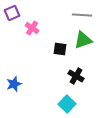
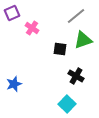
gray line: moved 6 px left, 1 px down; rotated 42 degrees counterclockwise
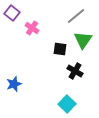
purple square: rotated 28 degrees counterclockwise
green triangle: rotated 36 degrees counterclockwise
black cross: moved 1 px left, 5 px up
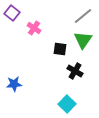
gray line: moved 7 px right
pink cross: moved 2 px right
blue star: rotated 14 degrees clockwise
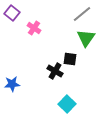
gray line: moved 1 px left, 2 px up
green triangle: moved 3 px right, 2 px up
black square: moved 10 px right, 10 px down
black cross: moved 20 px left
blue star: moved 2 px left
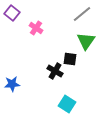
pink cross: moved 2 px right
green triangle: moved 3 px down
cyan square: rotated 12 degrees counterclockwise
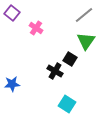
gray line: moved 2 px right, 1 px down
black square: rotated 24 degrees clockwise
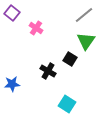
black cross: moved 7 px left
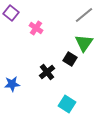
purple square: moved 1 px left
green triangle: moved 2 px left, 2 px down
black cross: moved 1 px left, 1 px down; rotated 21 degrees clockwise
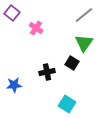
purple square: moved 1 px right
black square: moved 2 px right, 4 px down
black cross: rotated 28 degrees clockwise
blue star: moved 2 px right, 1 px down
